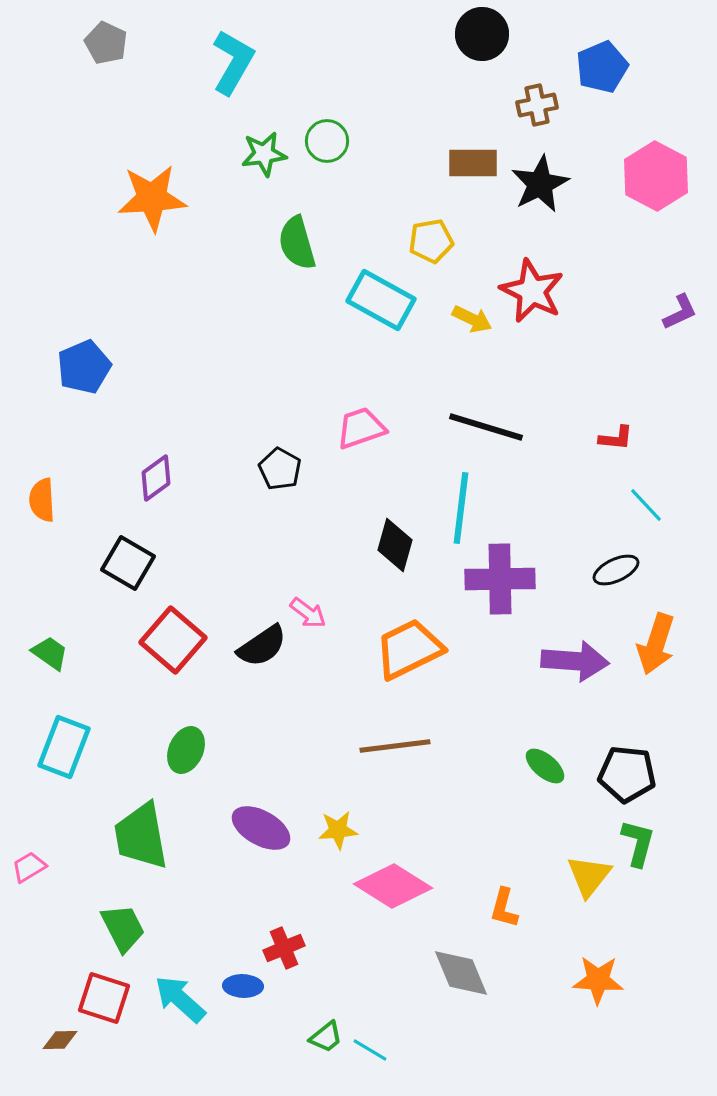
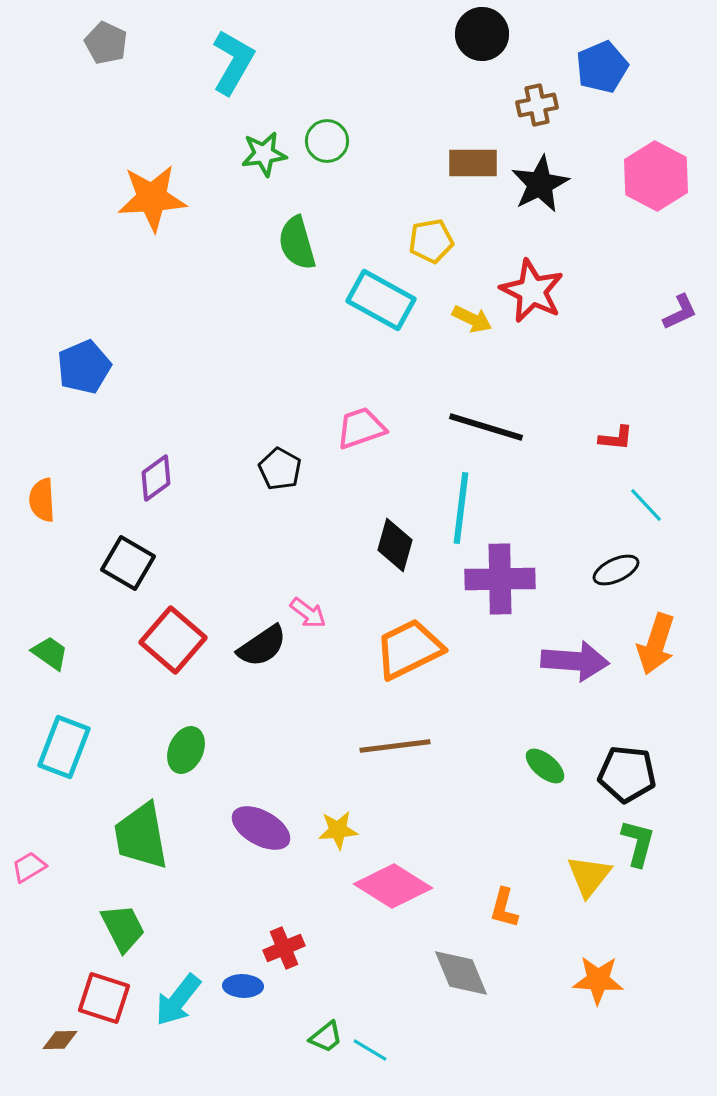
cyan arrow at (180, 999): moved 2 px left, 1 px down; rotated 94 degrees counterclockwise
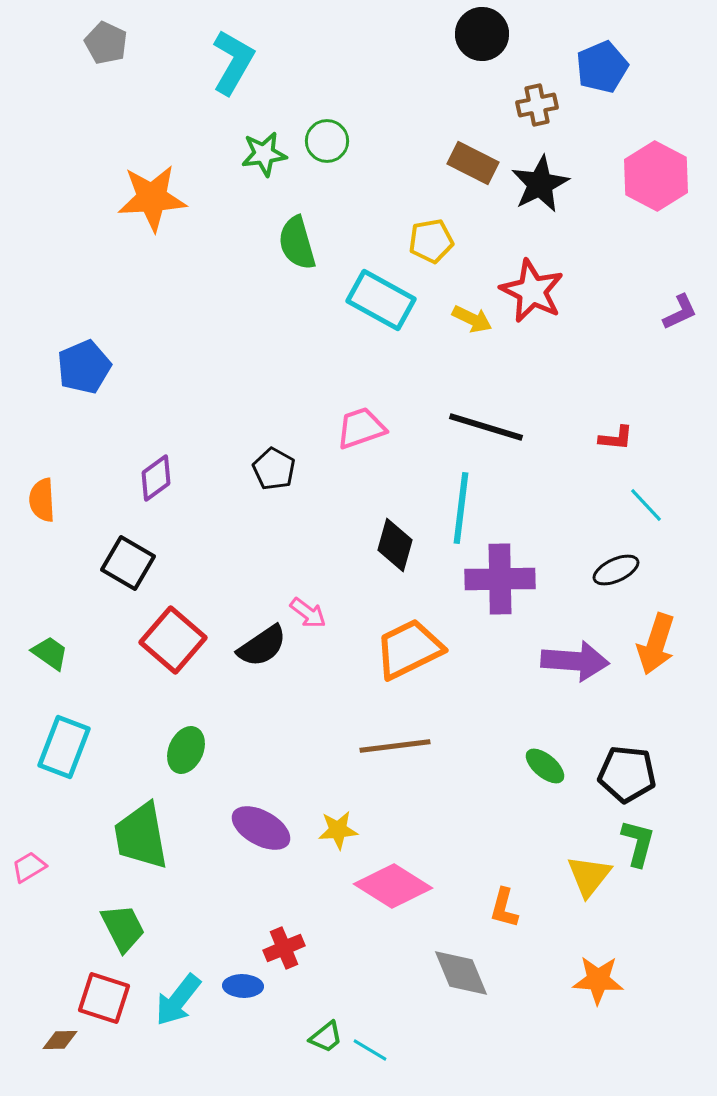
brown rectangle at (473, 163): rotated 27 degrees clockwise
black pentagon at (280, 469): moved 6 px left
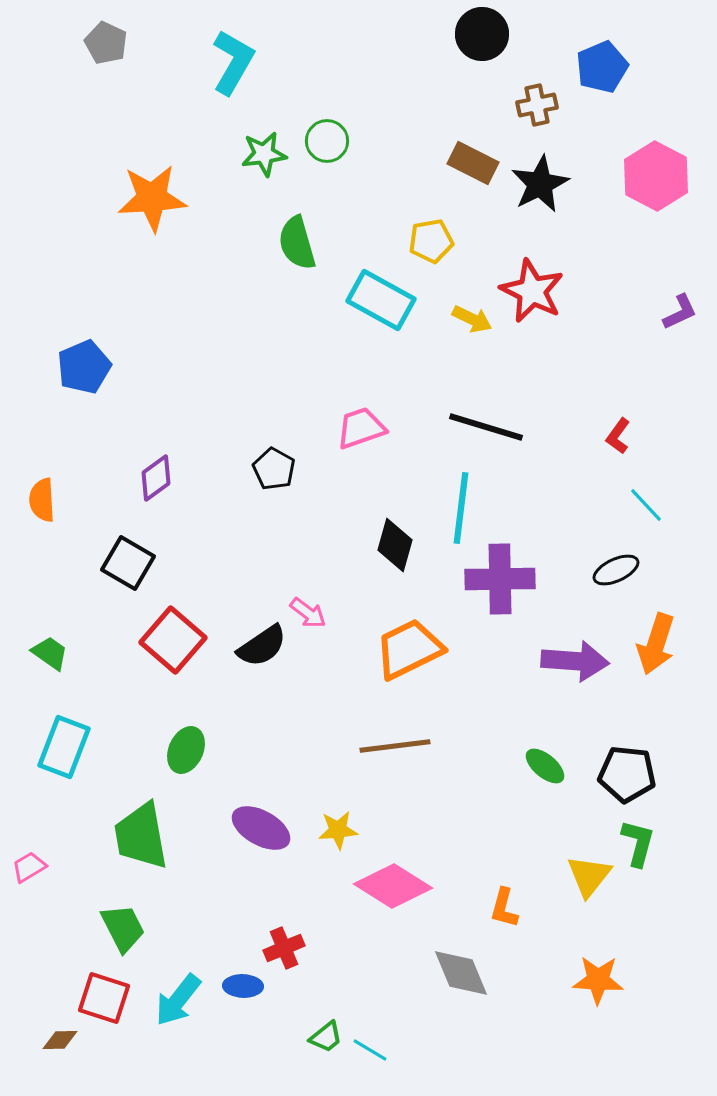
red L-shape at (616, 438): moved 2 px right, 2 px up; rotated 120 degrees clockwise
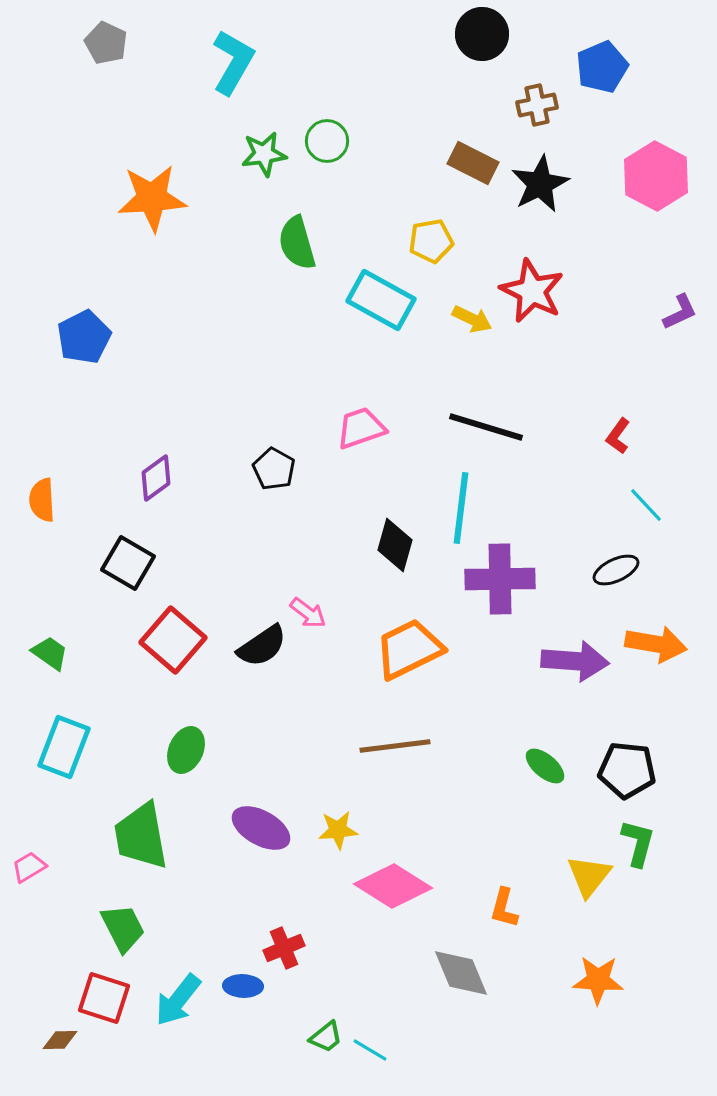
blue pentagon at (84, 367): moved 30 px up; rotated 4 degrees counterclockwise
orange arrow at (656, 644): rotated 98 degrees counterclockwise
black pentagon at (627, 774): moved 4 px up
